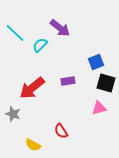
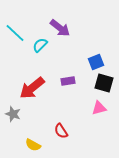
black square: moved 2 px left
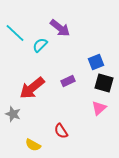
purple rectangle: rotated 16 degrees counterclockwise
pink triangle: rotated 28 degrees counterclockwise
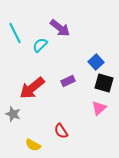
cyan line: rotated 20 degrees clockwise
blue square: rotated 21 degrees counterclockwise
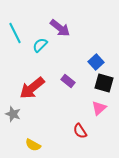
purple rectangle: rotated 64 degrees clockwise
red semicircle: moved 19 px right
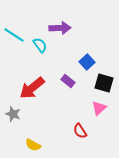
purple arrow: rotated 40 degrees counterclockwise
cyan line: moved 1 px left, 2 px down; rotated 30 degrees counterclockwise
cyan semicircle: rotated 98 degrees clockwise
blue square: moved 9 px left
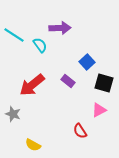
red arrow: moved 3 px up
pink triangle: moved 2 px down; rotated 14 degrees clockwise
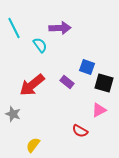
cyan line: moved 7 px up; rotated 30 degrees clockwise
blue square: moved 5 px down; rotated 28 degrees counterclockwise
purple rectangle: moved 1 px left, 1 px down
red semicircle: rotated 28 degrees counterclockwise
yellow semicircle: rotated 98 degrees clockwise
